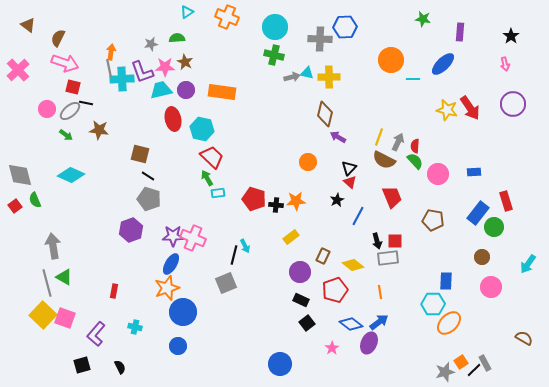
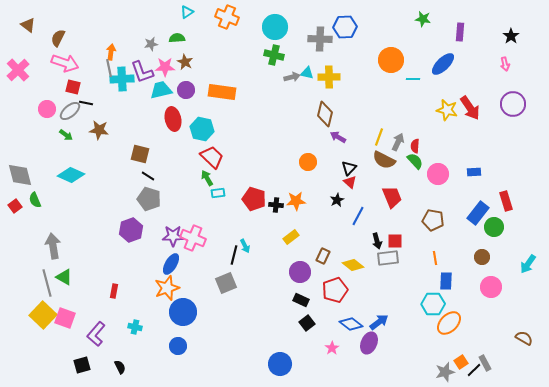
orange line at (380, 292): moved 55 px right, 34 px up
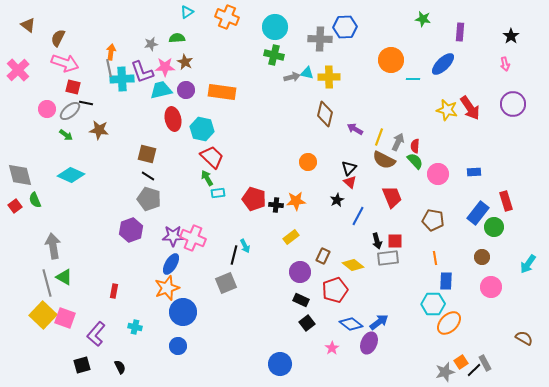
purple arrow at (338, 137): moved 17 px right, 8 px up
brown square at (140, 154): moved 7 px right
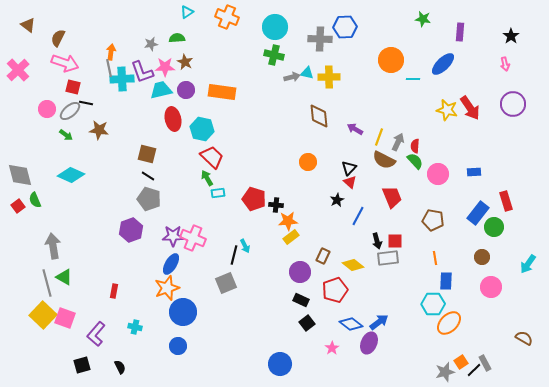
brown diamond at (325, 114): moved 6 px left, 2 px down; rotated 20 degrees counterclockwise
orange star at (296, 201): moved 8 px left, 20 px down
red square at (15, 206): moved 3 px right
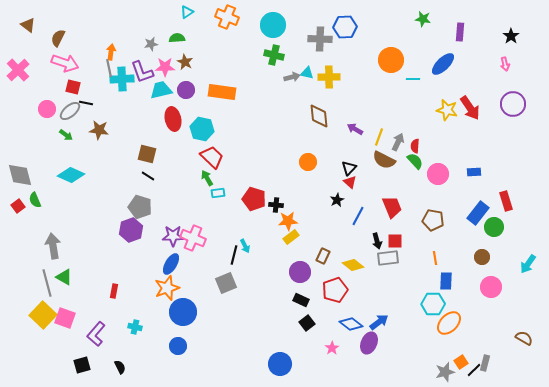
cyan circle at (275, 27): moved 2 px left, 2 px up
red trapezoid at (392, 197): moved 10 px down
gray pentagon at (149, 199): moved 9 px left, 8 px down
gray rectangle at (485, 363): rotated 42 degrees clockwise
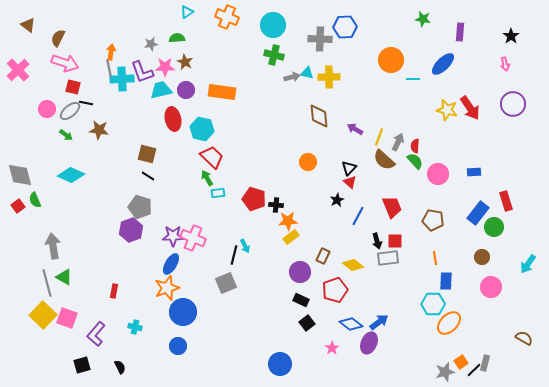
brown semicircle at (384, 160): rotated 15 degrees clockwise
pink square at (65, 318): moved 2 px right
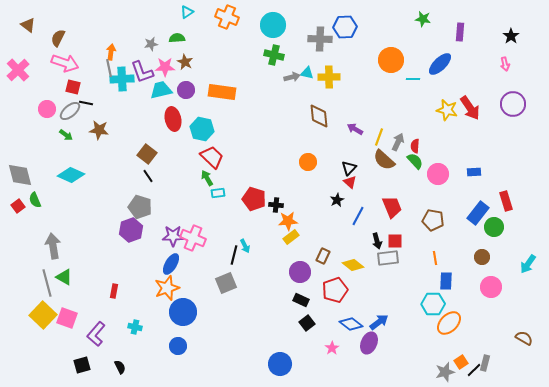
blue ellipse at (443, 64): moved 3 px left
brown square at (147, 154): rotated 24 degrees clockwise
black line at (148, 176): rotated 24 degrees clockwise
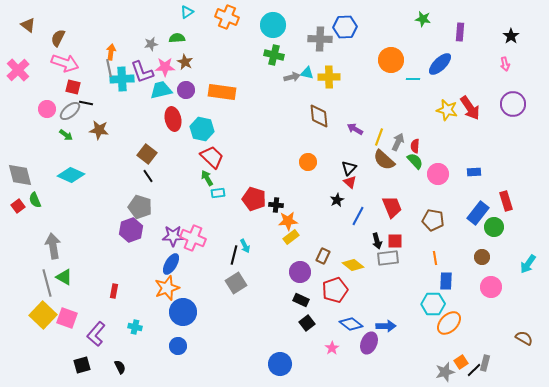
gray square at (226, 283): moved 10 px right; rotated 10 degrees counterclockwise
blue arrow at (379, 322): moved 7 px right, 4 px down; rotated 36 degrees clockwise
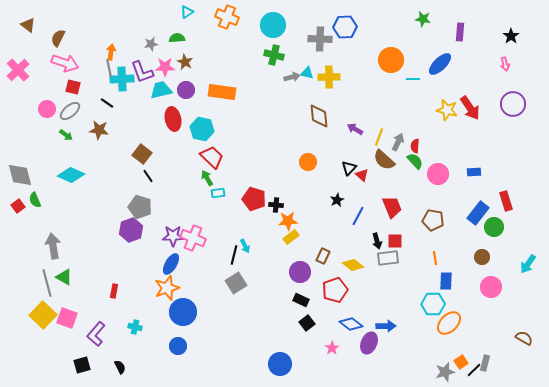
black line at (86, 103): moved 21 px right; rotated 24 degrees clockwise
brown square at (147, 154): moved 5 px left
red triangle at (350, 182): moved 12 px right, 7 px up
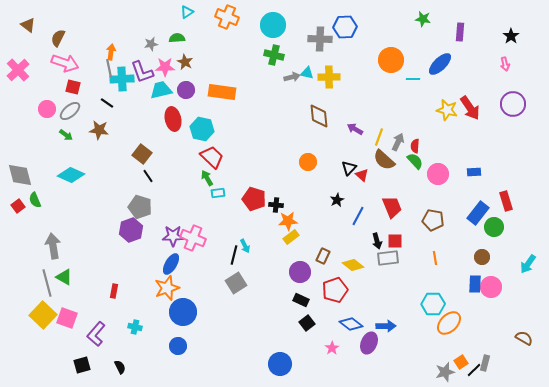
blue rectangle at (446, 281): moved 29 px right, 3 px down
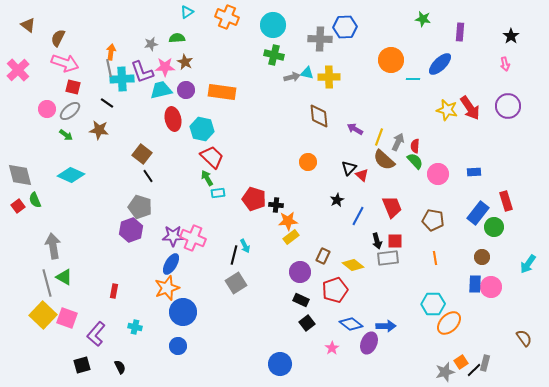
purple circle at (513, 104): moved 5 px left, 2 px down
brown semicircle at (524, 338): rotated 24 degrees clockwise
